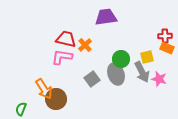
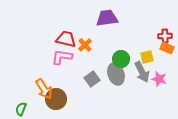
purple trapezoid: moved 1 px right, 1 px down
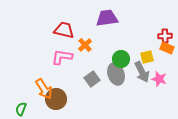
red trapezoid: moved 2 px left, 9 px up
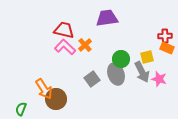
pink L-shape: moved 3 px right, 10 px up; rotated 35 degrees clockwise
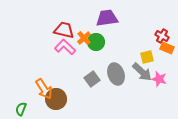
red cross: moved 3 px left; rotated 32 degrees clockwise
orange cross: moved 1 px left, 7 px up
green circle: moved 25 px left, 17 px up
gray arrow: rotated 20 degrees counterclockwise
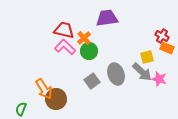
green circle: moved 7 px left, 9 px down
gray square: moved 2 px down
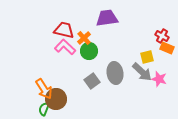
gray ellipse: moved 1 px left, 1 px up; rotated 10 degrees clockwise
green semicircle: moved 23 px right
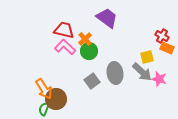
purple trapezoid: rotated 45 degrees clockwise
orange cross: moved 1 px right, 1 px down
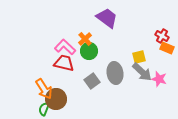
red trapezoid: moved 33 px down
yellow square: moved 8 px left
